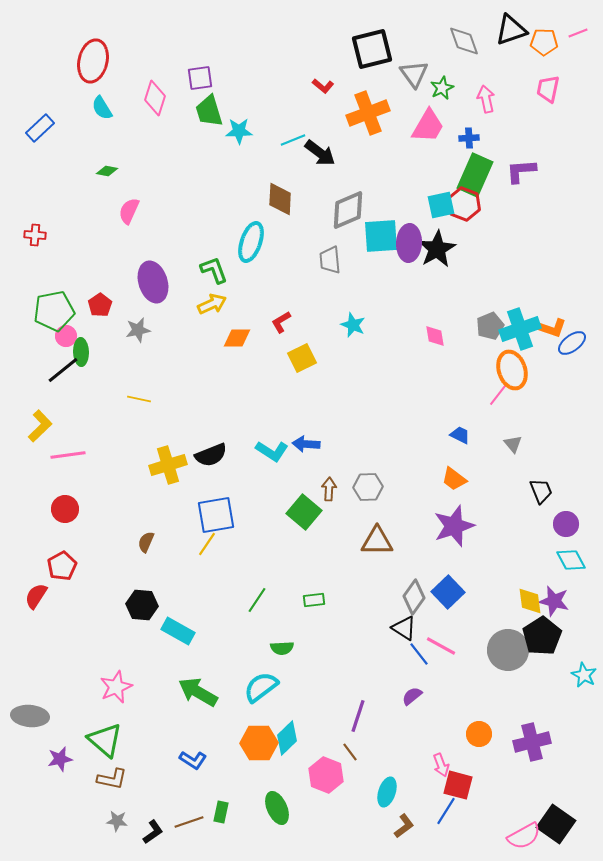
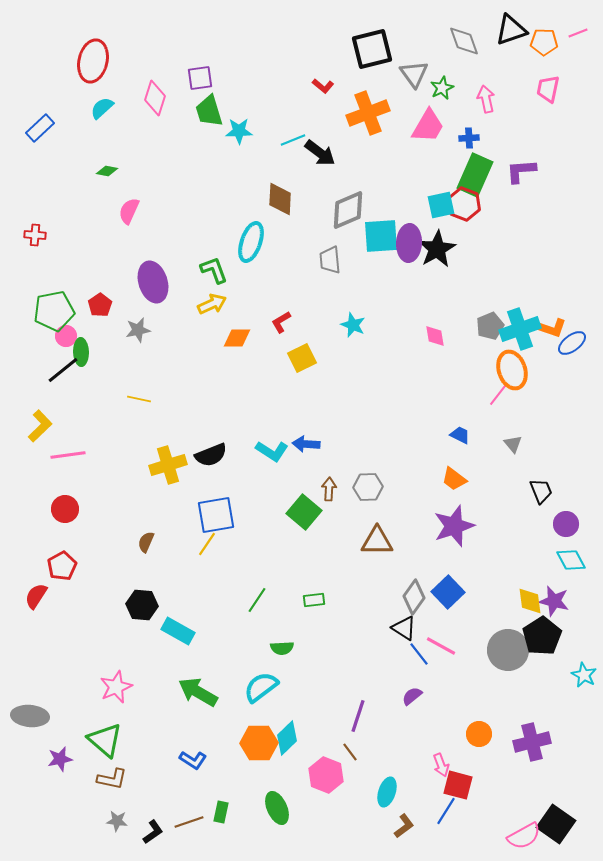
cyan semicircle at (102, 108): rotated 80 degrees clockwise
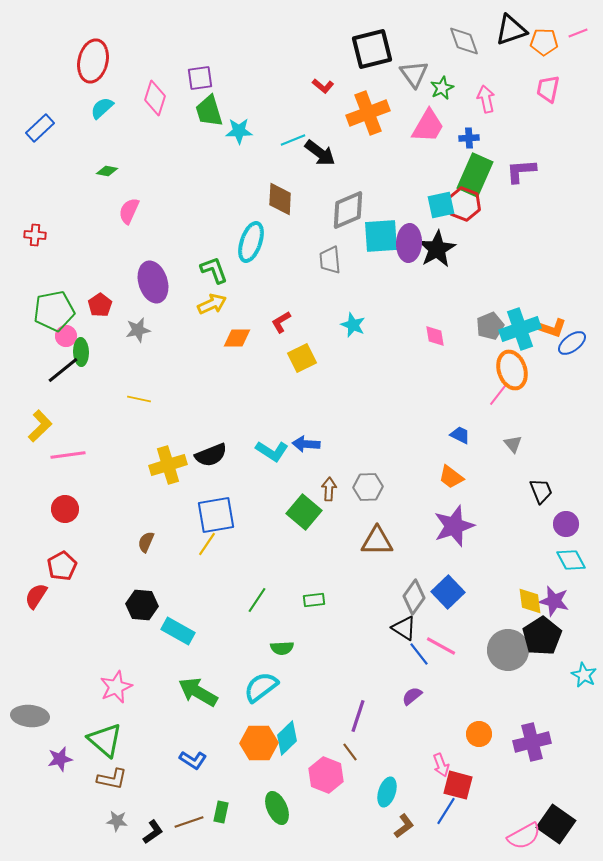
orange trapezoid at (454, 479): moved 3 px left, 2 px up
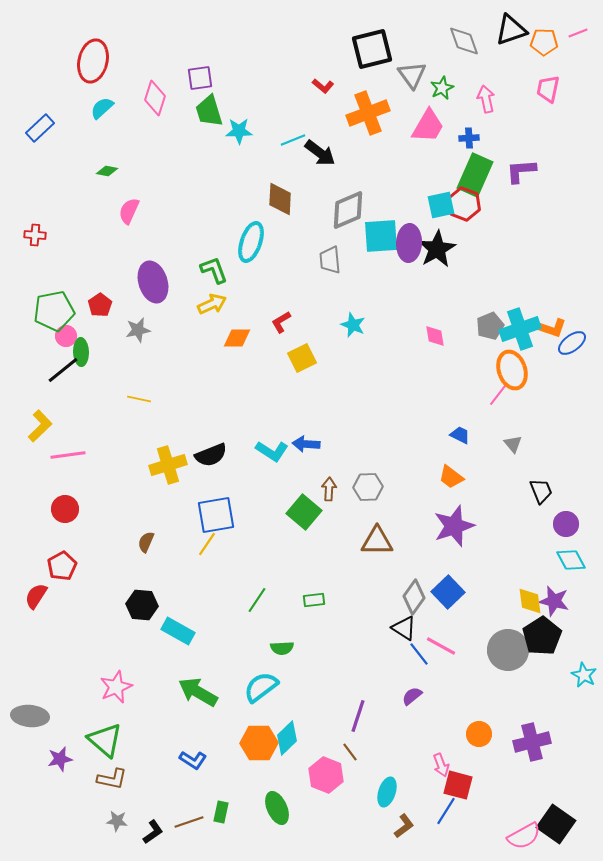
gray triangle at (414, 74): moved 2 px left, 1 px down
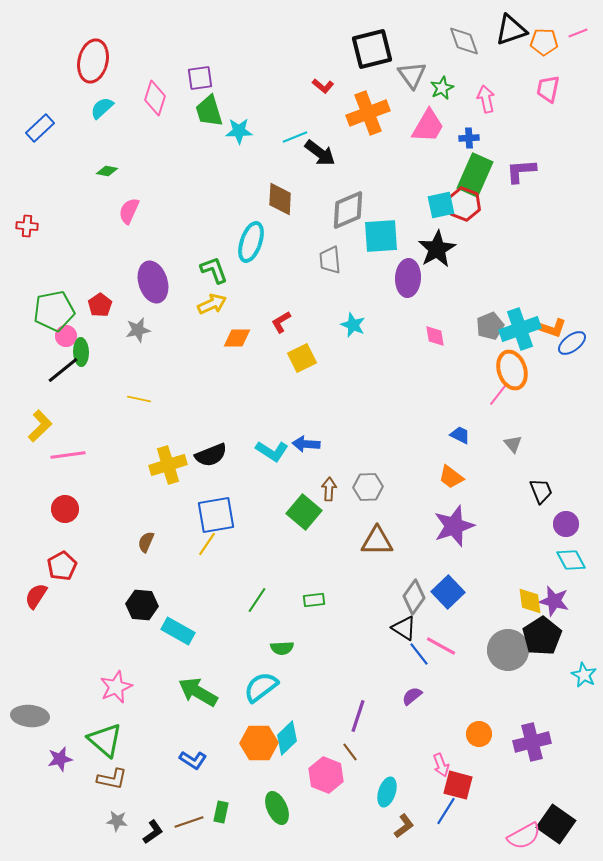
cyan line at (293, 140): moved 2 px right, 3 px up
red cross at (35, 235): moved 8 px left, 9 px up
purple ellipse at (409, 243): moved 1 px left, 35 px down
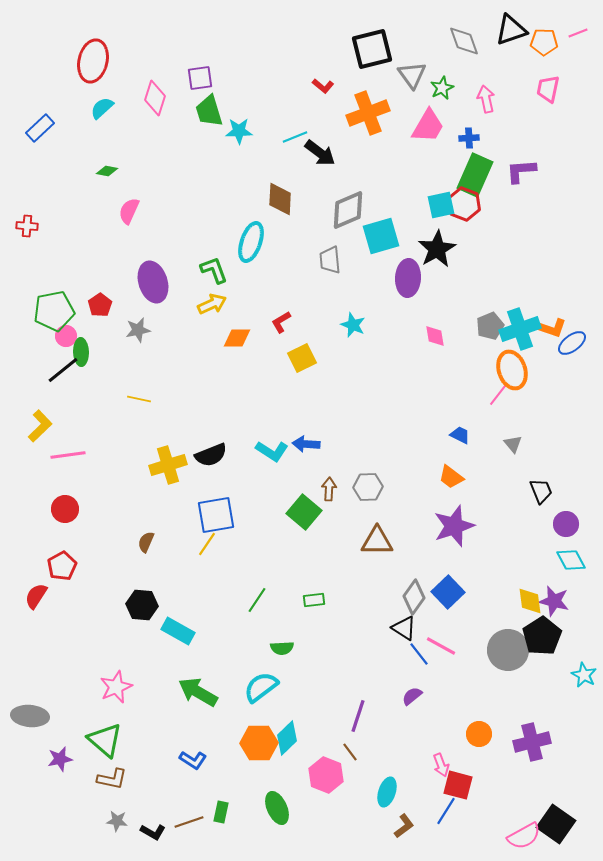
cyan square at (381, 236): rotated 12 degrees counterclockwise
black L-shape at (153, 832): rotated 65 degrees clockwise
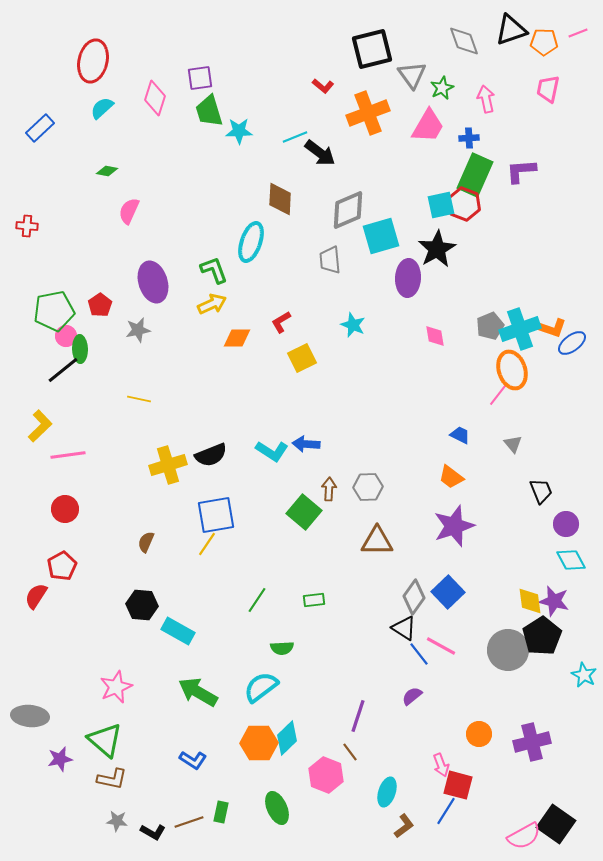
green ellipse at (81, 352): moved 1 px left, 3 px up
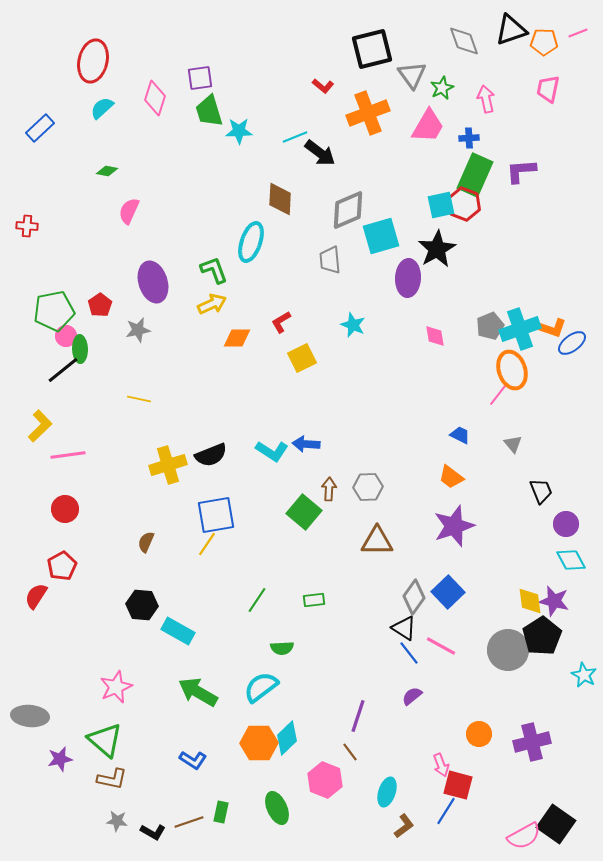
blue line at (419, 654): moved 10 px left, 1 px up
pink hexagon at (326, 775): moved 1 px left, 5 px down
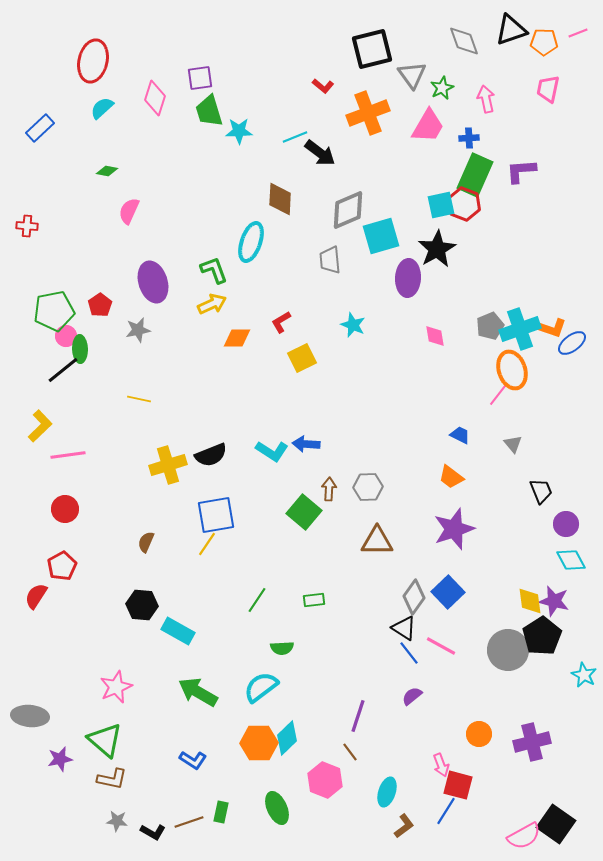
purple star at (454, 526): moved 3 px down
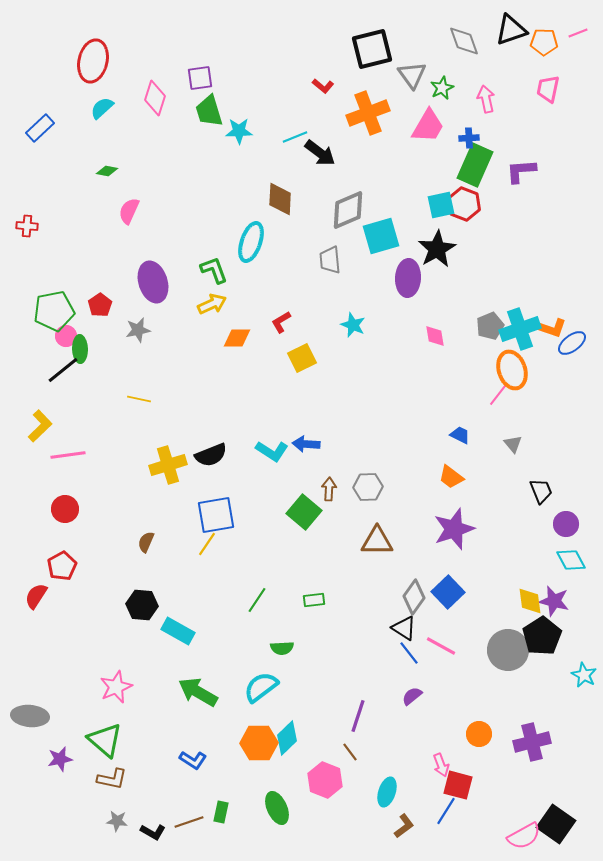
green rectangle at (475, 175): moved 10 px up
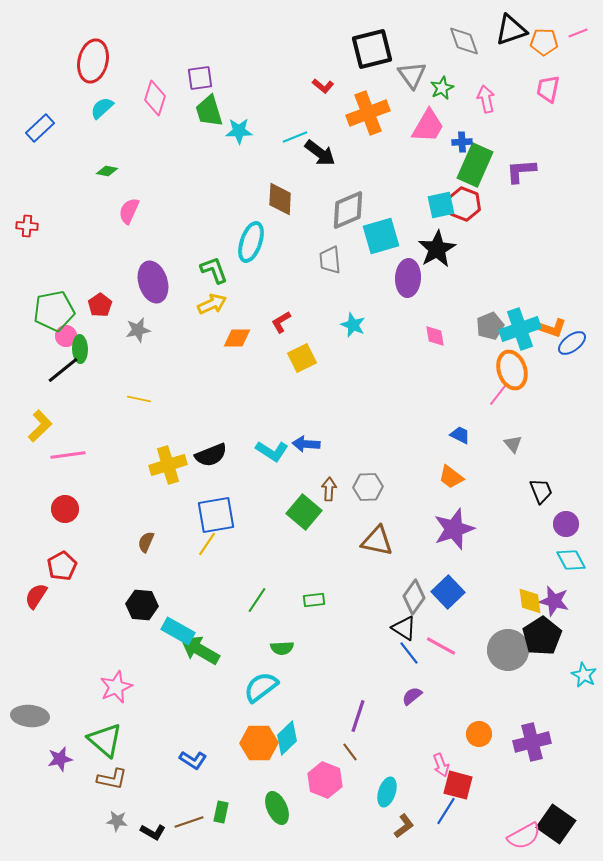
blue cross at (469, 138): moved 7 px left, 4 px down
brown triangle at (377, 541): rotated 12 degrees clockwise
green arrow at (198, 692): moved 2 px right, 42 px up
